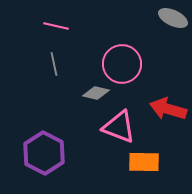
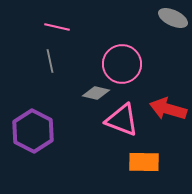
pink line: moved 1 px right, 1 px down
gray line: moved 4 px left, 3 px up
pink triangle: moved 3 px right, 7 px up
purple hexagon: moved 11 px left, 22 px up
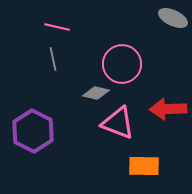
gray line: moved 3 px right, 2 px up
red arrow: rotated 18 degrees counterclockwise
pink triangle: moved 4 px left, 3 px down
orange rectangle: moved 4 px down
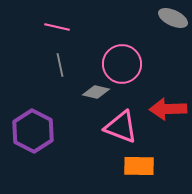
gray line: moved 7 px right, 6 px down
gray diamond: moved 1 px up
pink triangle: moved 3 px right, 4 px down
orange rectangle: moved 5 px left
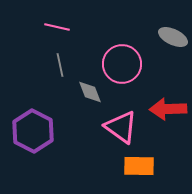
gray ellipse: moved 19 px down
gray diamond: moved 6 px left; rotated 56 degrees clockwise
pink triangle: rotated 15 degrees clockwise
